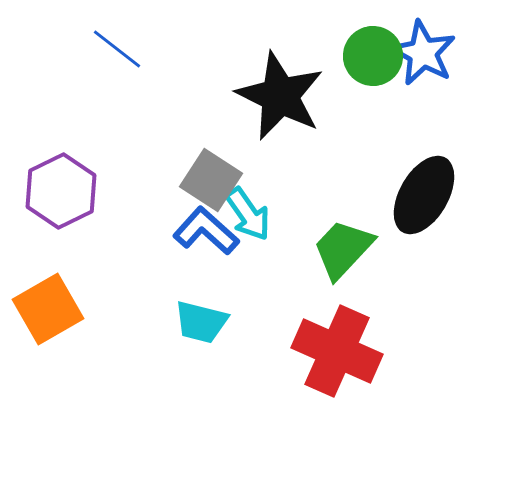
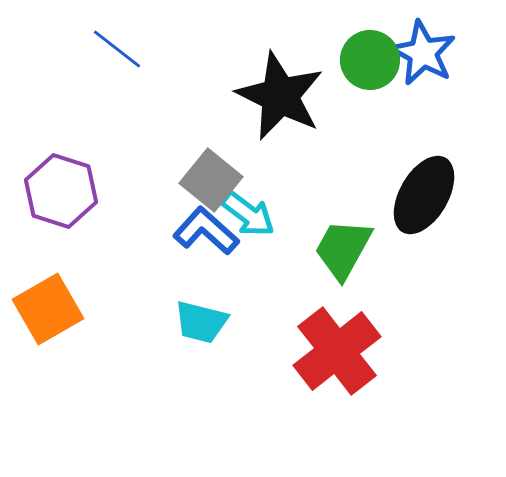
green circle: moved 3 px left, 4 px down
gray square: rotated 6 degrees clockwise
purple hexagon: rotated 16 degrees counterclockwise
cyan arrow: rotated 18 degrees counterclockwise
green trapezoid: rotated 14 degrees counterclockwise
red cross: rotated 28 degrees clockwise
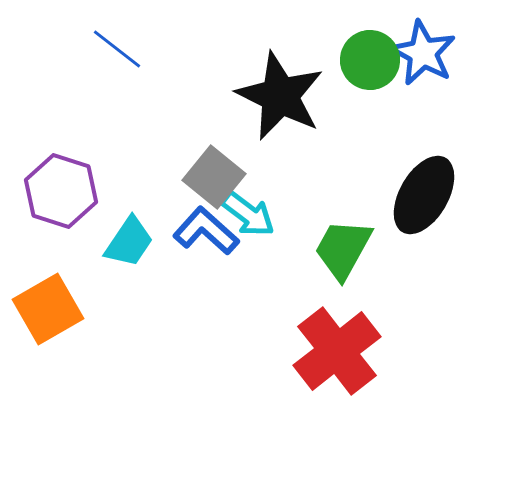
gray square: moved 3 px right, 3 px up
cyan trapezoid: moved 72 px left, 80 px up; rotated 70 degrees counterclockwise
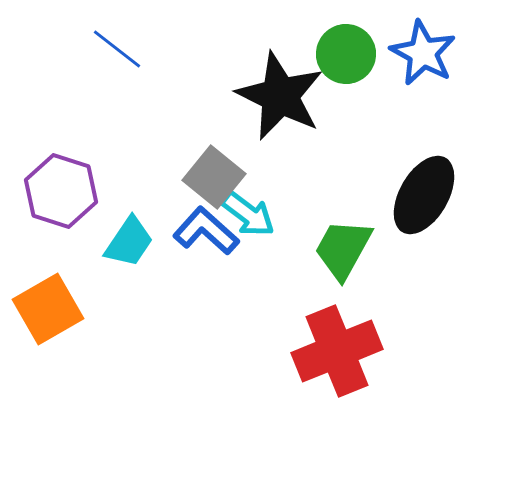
green circle: moved 24 px left, 6 px up
red cross: rotated 16 degrees clockwise
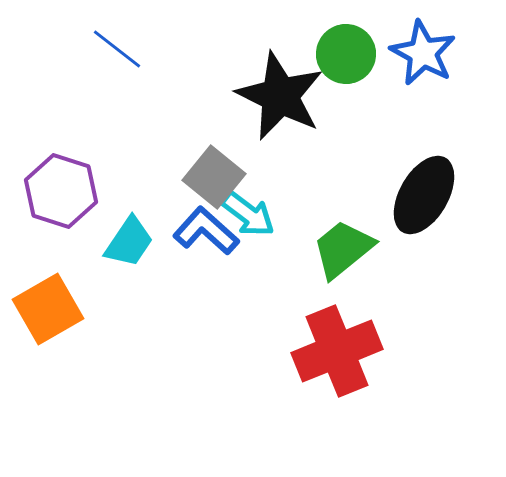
green trapezoid: rotated 22 degrees clockwise
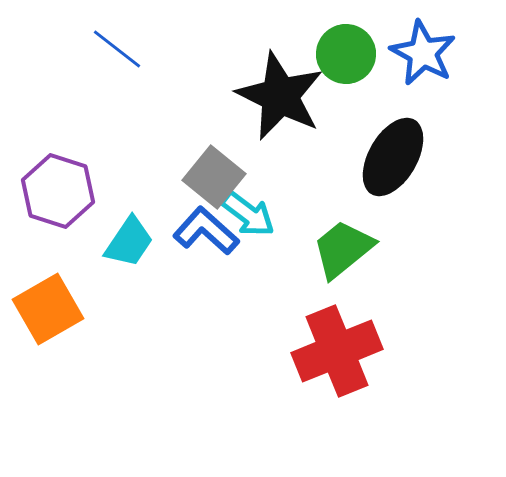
purple hexagon: moved 3 px left
black ellipse: moved 31 px left, 38 px up
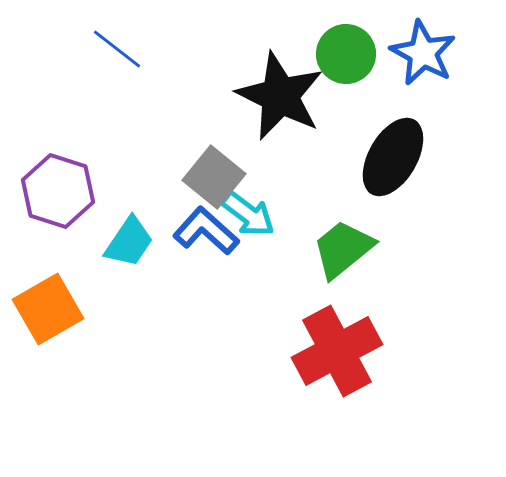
red cross: rotated 6 degrees counterclockwise
